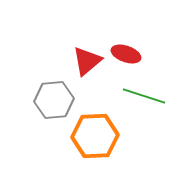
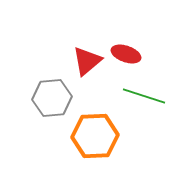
gray hexagon: moved 2 px left, 2 px up
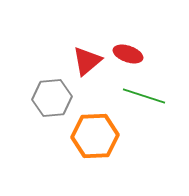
red ellipse: moved 2 px right
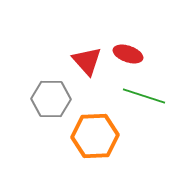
red triangle: rotated 32 degrees counterclockwise
gray hexagon: moved 1 px left, 1 px down; rotated 6 degrees clockwise
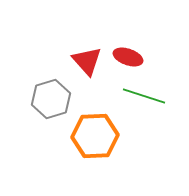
red ellipse: moved 3 px down
gray hexagon: rotated 18 degrees counterclockwise
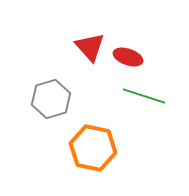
red triangle: moved 3 px right, 14 px up
orange hexagon: moved 2 px left, 12 px down; rotated 15 degrees clockwise
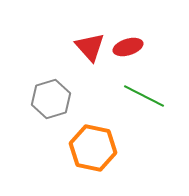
red ellipse: moved 10 px up; rotated 36 degrees counterclockwise
green line: rotated 9 degrees clockwise
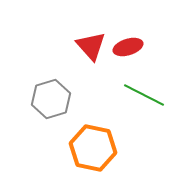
red triangle: moved 1 px right, 1 px up
green line: moved 1 px up
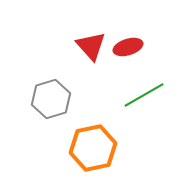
green line: rotated 57 degrees counterclockwise
orange hexagon: rotated 24 degrees counterclockwise
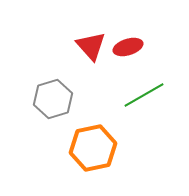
gray hexagon: moved 2 px right
